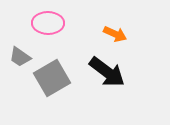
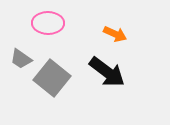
gray trapezoid: moved 1 px right, 2 px down
gray square: rotated 21 degrees counterclockwise
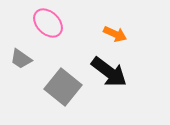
pink ellipse: rotated 44 degrees clockwise
black arrow: moved 2 px right
gray square: moved 11 px right, 9 px down
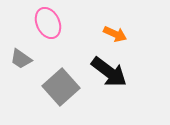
pink ellipse: rotated 20 degrees clockwise
gray square: moved 2 px left; rotated 9 degrees clockwise
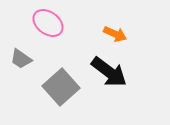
pink ellipse: rotated 28 degrees counterclockwise
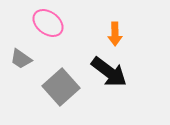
orange arrow: rotated 65 degrees clockwise
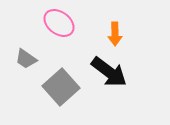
pink ellipse: moved 11 px right
gray trapezoid: moved 5 px right
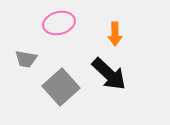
pink ellipse: rotated 52 degrees counterclockwise
gray trapezoid: rotated 25 degrees counterclockwise
black arrow: moved 2 px down; rotated 6 degrees clockwise
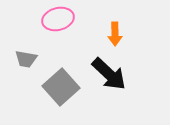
pink ellipse: moved 1 px left, 4 px up
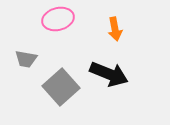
orange arrow: moved 5 px up; rotated 10 degrees counterclockwise
black arrow: rotated 21 degrees counterclockwise
